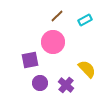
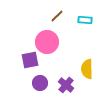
cyan rectangle: rotated 32 degrees clockwise
pink circle: moved 6 px left
yellow semicircle: rotated 138 degrees counterclockwise
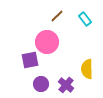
cyan rectangle: moved 1 px up; rotated 48 degrees clockwise
purple circle: moved 1 px right, 1 px down
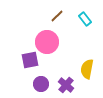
yellow semicircle: rotated 12 degrees clockwise
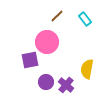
purple circle: moved 5 px right, 2 px up
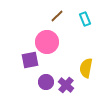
cyan rectangle: rotated 16 degrees clockwise
yellow semicircle: moved 1 px left, 1 px up
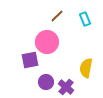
purple cross: moved 2 px down
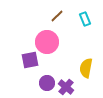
purple circle: moved 1 px right, 1 px down
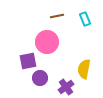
brown line: rotated 32 degrees clockwise
purple square: moved 2 px left, 1 px down
yellow semicircle: moved 2 px left, 1 px down
purple circle: moved 7 px left, 5 px up
purple cross: rotated 14 degrees clockwise
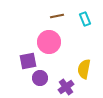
pink circle: moved 2 px right
